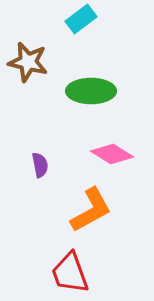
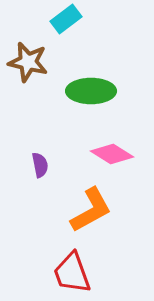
cyan rectangle: moved 15 px left
red trapezoid: moved 2 px right
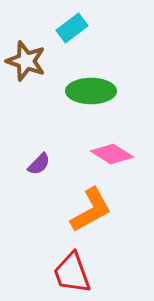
cyan rectangle: moved 6 px right, 9 px down
brown star: moved 2 px left, 1 px up; rotated 6 degrees clockwise
purple semicircle: moved 1 px left, 1 px up; rotated 55 degrees clockwise
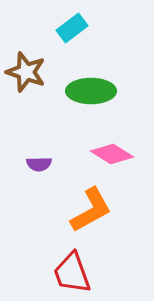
brown star: moved 11 px down
purple semicircle: rotated 45 degrees clockwise
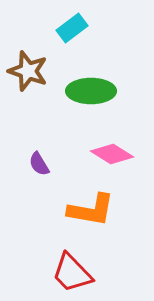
brown star: moved 2 px right, 1 px up
purple semicircle: rotated 60 degrees clockwise
orange L-shape: rotated 39 degrees clockwise
red trapezoid: rotated 24 degrees counterclockwise
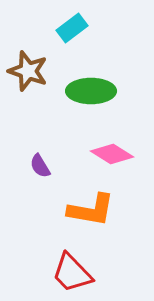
purple semicircle: moved 1 px right, 2 px down
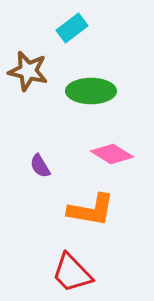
brown star: rotated 6 degrees counterclockwise
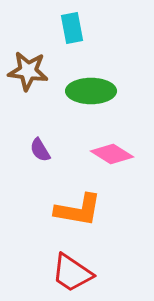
cyan rectangle: rotated 64 degrees counterclockwise
brown star: rotated 6 degrees counterclockwise
purple semicircle: moved 16 px up
orange L-shape: moved 13 px left
red trapezoid: rotated 12 degrees counterclockwise
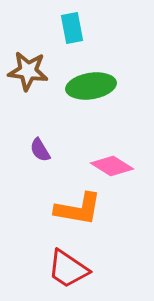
green ellipse: moved 5 px up; rotated 9 degrees counterclockwise
pink diamond: moved 12 px down
orange L-shape: moved 1 px up
red trapezoid: moved 4 px left, 4 px up
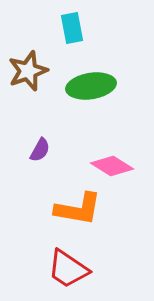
brown star: rotated 27 degrees counterclockwise
purple semicircle: rotated 120 degrees counterclockwise
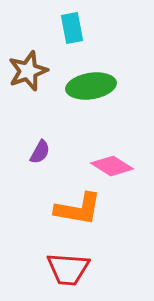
purple semicircle: moved 2 px down
red trapezoid: rotated 30 degrees counterclockwise
